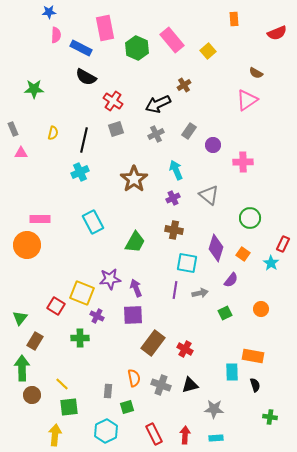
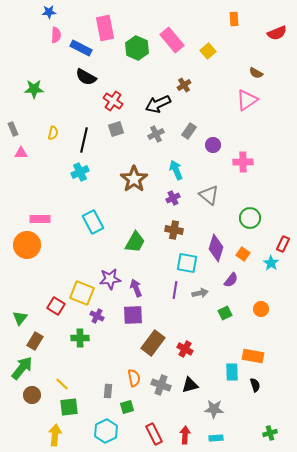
green arrow at (22, 368): rotated 40 degrees clockwise
green cross at (270, 417): moved 16 px down; rotated 24 degrees counterclockwise
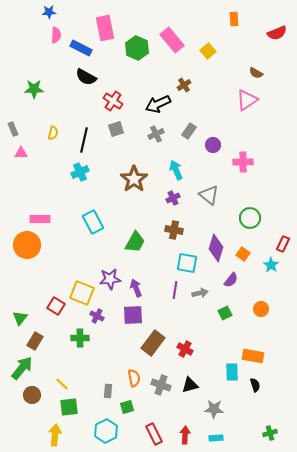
cyan star at (271, 263): moved 2 px down
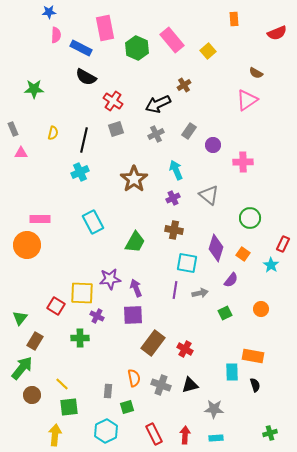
yellow square at (82, 293): rotated 20 degrees counterclockwise
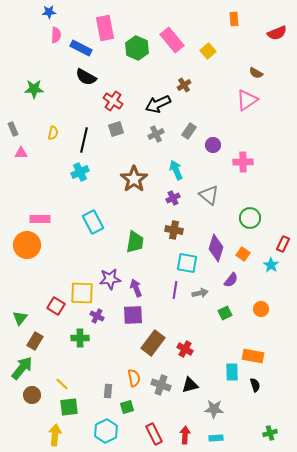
green trapezoid at (135, 242): rotated 20 degrees counterclockwise
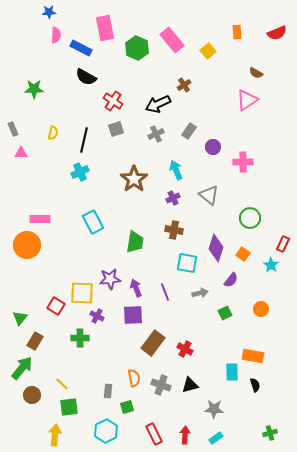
orange rectangle at (234, 19): moved 3 px right, 13 px down
purple circle at (213, 145): moved 2 px down
purple line at (175, 290): moved 10 px left, 2 px down; rotated 30 degrees counterclockwise
cyan rectangle at (216, 438): rotated 32 degrees counterclockwise
